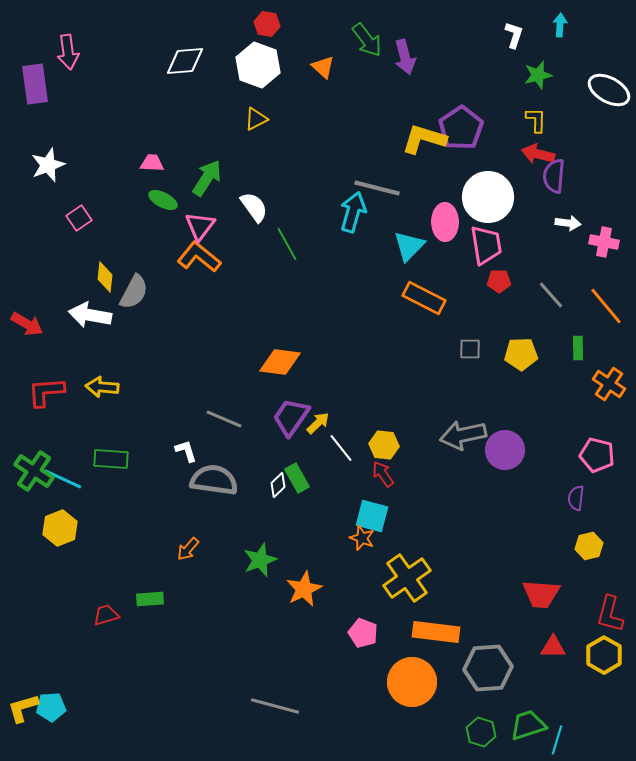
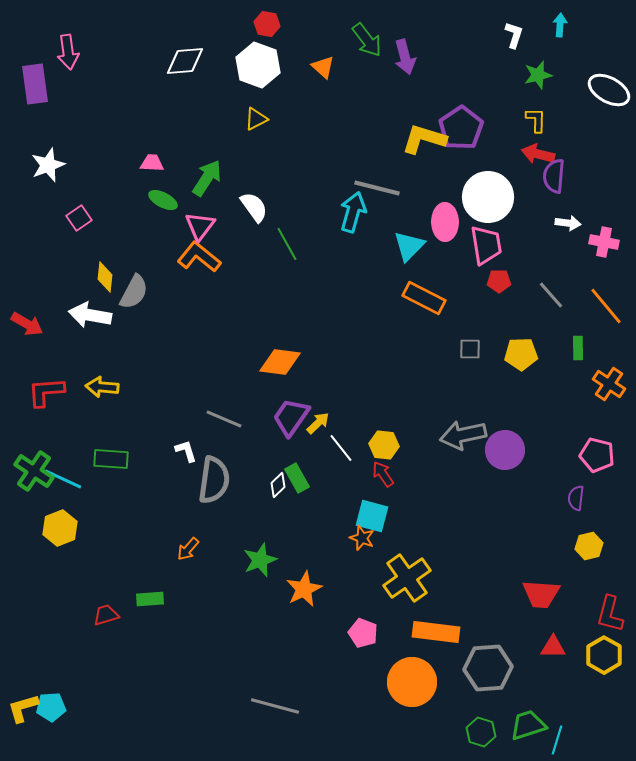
gray semicircle at (214, 480): rotated 90 degrees clockwise
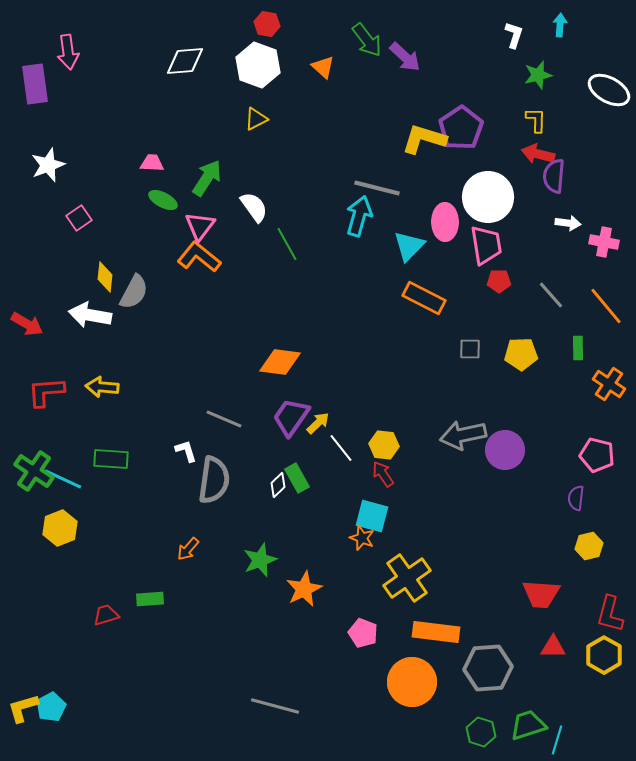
purple arrow at (405, 57): rotated 32 degrees counterclockwise
cyan arrow at (353, 212): moved 6 px right, 4 px down
cyan pentagon at (51, 707): rotated 24 degrees counterclockwise
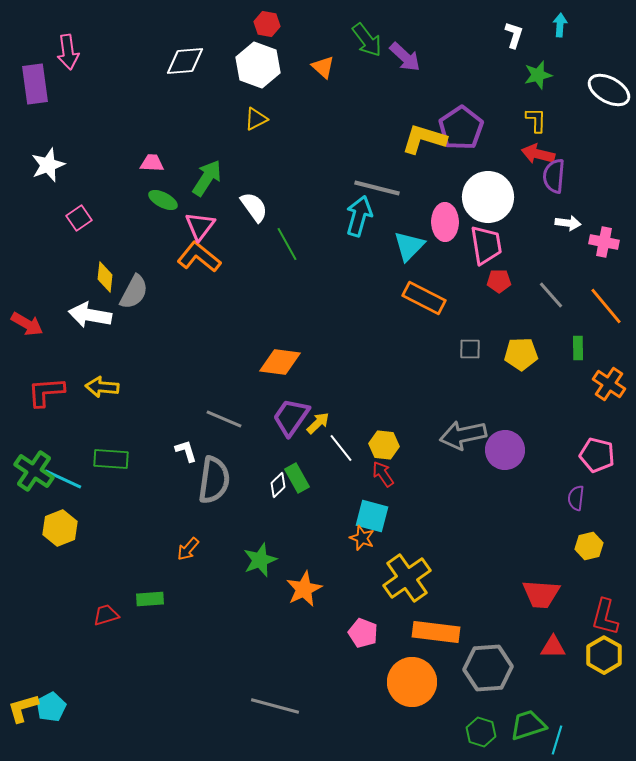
red L-shape at (610, 614): moved 5 px left, 3 px down
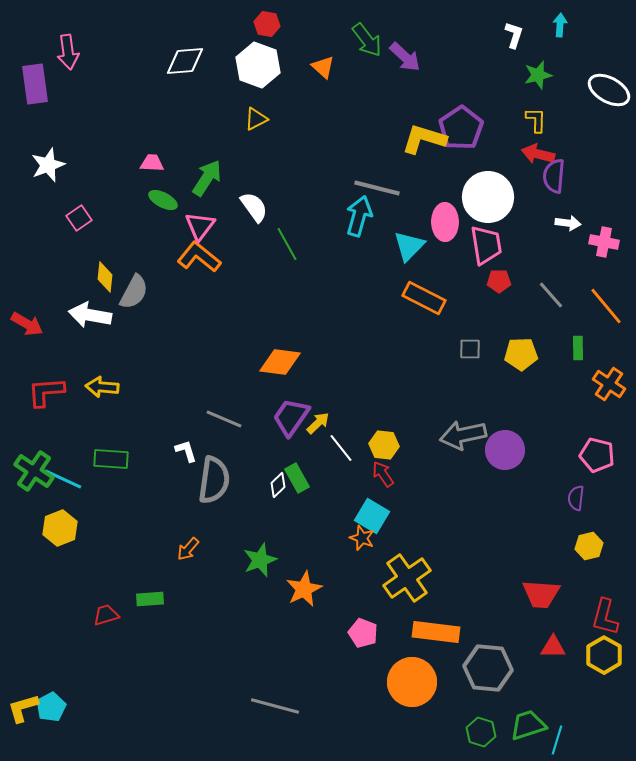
cyan square at (372, 516): rotated 16 degrees clockwise
gray hexagon at (488, 668): rotated 9 degrees clockwise
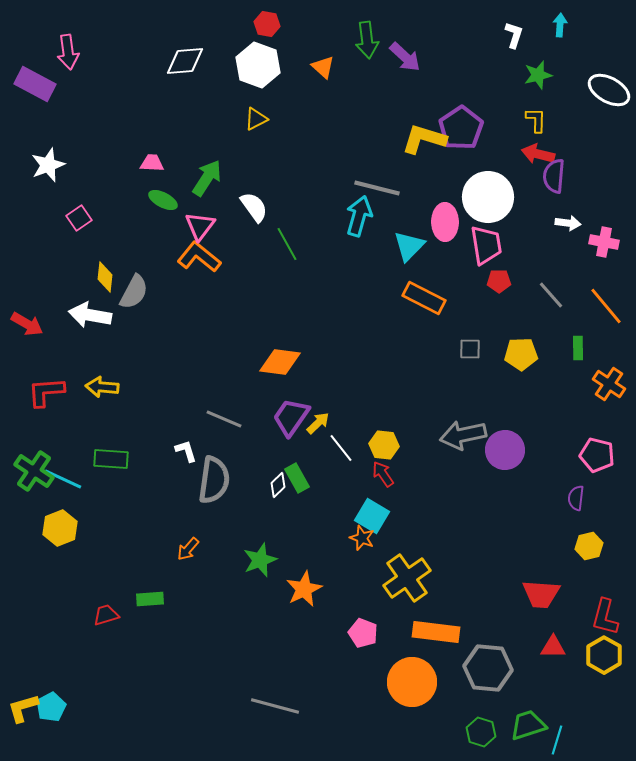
green arrow at (367, 40): rotated 30 degrees clockwise
purple rectangle at (35, 84): rotated 54 degrees counterclockwise
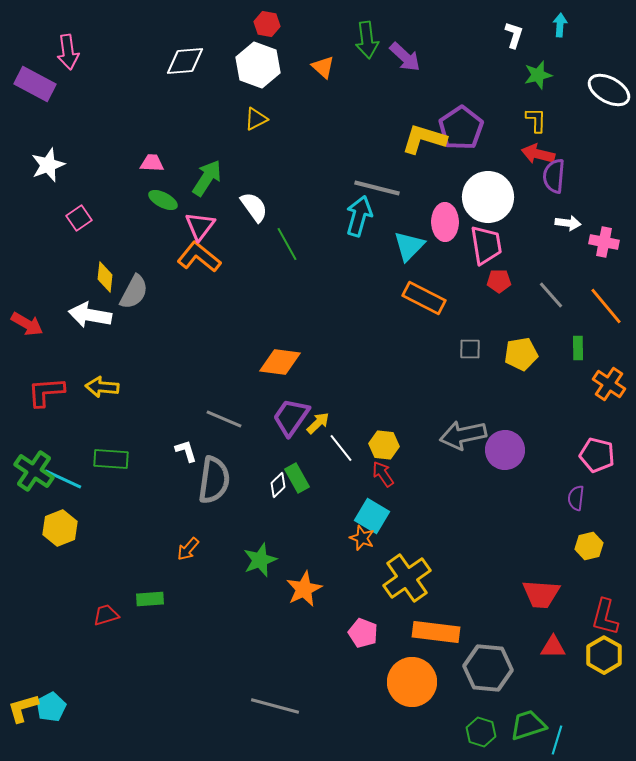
yellow pentagon at (521, 354): rotated 8 degrees counterclockwise
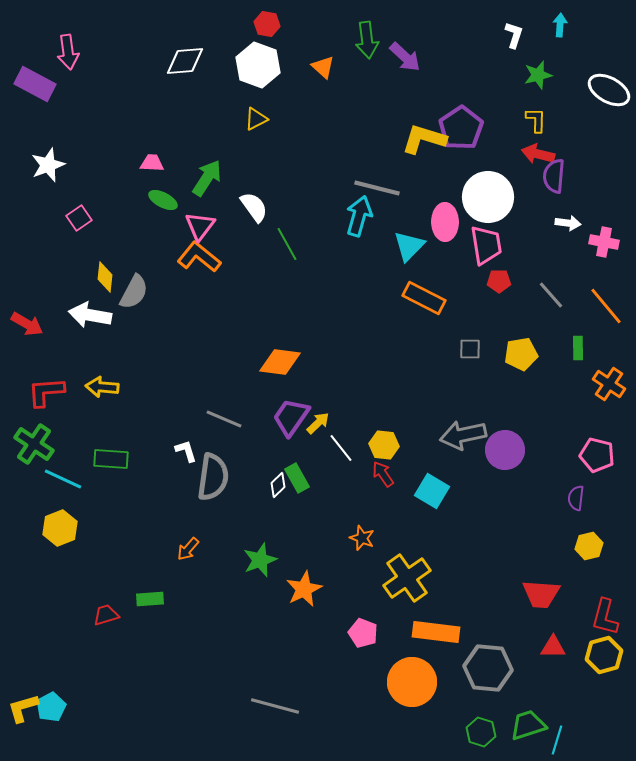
green cross at (34, 471): moved 27 px up
gray semicircle at (214, 480): moved 1 px left, 3 px up
cyan square at (372, 516): moved 60 px right, 25 px up
yellow hexagon at (604, 655): rotated 15 degrees clockwise
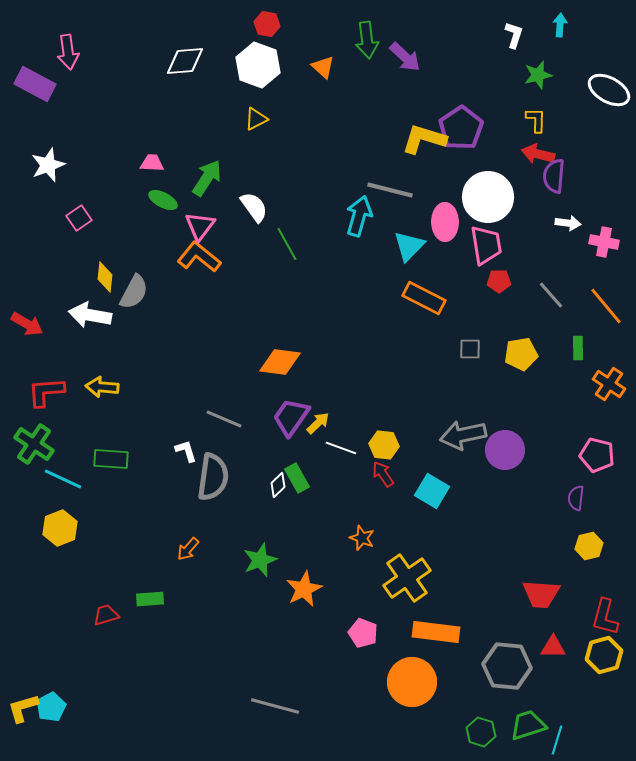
gray line at (377, 188): moved 13 px right, 2 px down
white line at (341, 448): rotated 32 degrees counterclockwise
gray hexagon at (488, 668): moved 19 px right, 2 px up
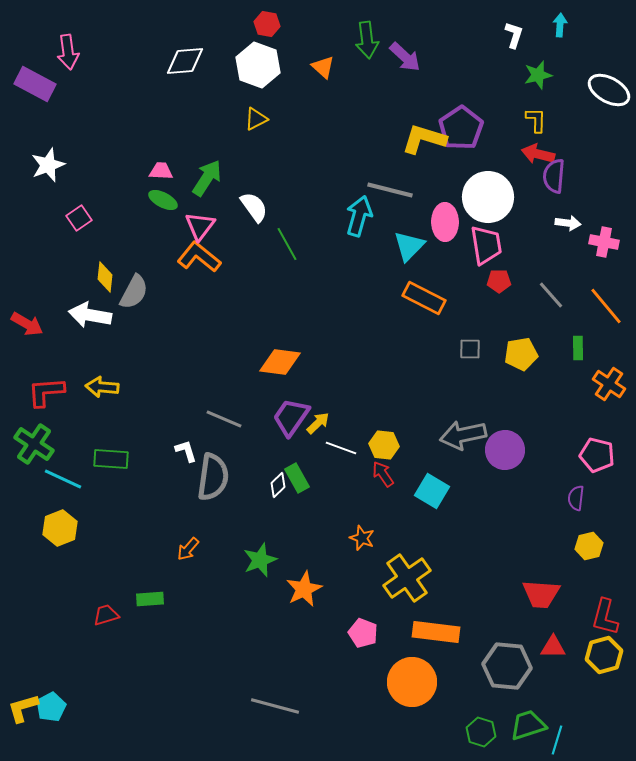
pink trapezoid at (152, 163): moved 9 px right, 8 px down
